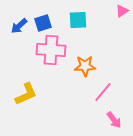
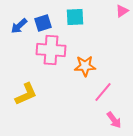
cyan square: moved 3 px left, 3 px up
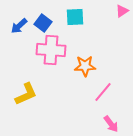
blue square: rotated 36 degrees counterclockwise
pink arrow: moved 3 px left, 4 px down
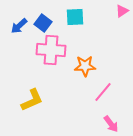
yellow L-shape: moved 6 px right, 6 px down
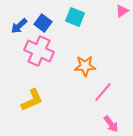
cyan square: rotated 24 degrees clockwise
pink cross: moved 12 px left, 1 px down; rotated 20 degrees clockwise
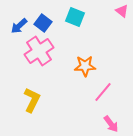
pink triangle: rotated 48 degrees counterclockwise
pink cross: rotated 32 degrees clockwise
yellow L-shape: rotated 40 degrees counterclockwise
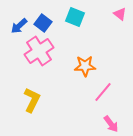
pink triangle: moved 2 px left, 3 px down
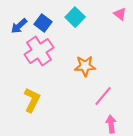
cyan square: rotated 24 degrees clockwise
pink line: moved 4 px down
pink arrow: rotated 150 degrees counterclockwise
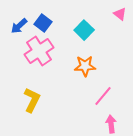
cyan square: moved 9 px right, 13 px down
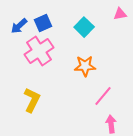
pink triangle: rotated 48 degrees counterclockwise
blue square: rotated 30 degrees clockwise
cyan square: moved 3 px up
